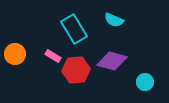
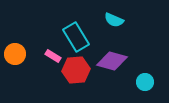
cyan rectangle: moved 2 px right, 8 px down
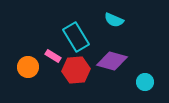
orange circle: moved 13 px right, 13 px down
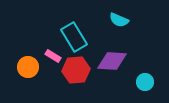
cyan semicircle: moved 5 px right
cyan rectangle: moved 2 px left
purple diamond: rotated 12 degrees counterclockwise
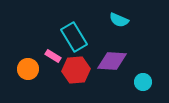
orange circle: moved 2 px down
cyan circle: moved 2 px left
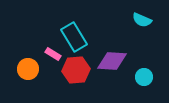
cyan semicircle: moved 23 px right
pink rectangle: moved 2 px up
cyan circle: moved 1 px right, 5 px up
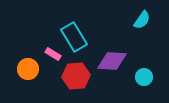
cyan semicircle: rotated 78 degrees counterclockwise
red hexagon: moved 6 px down
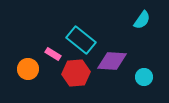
cyan rectangle: moved 7 px right, 3 px down; rotated 20 degrees counterclockwise
red hexagon: moved 3 px up
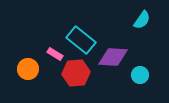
pink rectangle: moved 2 px right
purple diamond: moved 1 px right, 4 px up
cyan circle: moved 4 px left, 2 px up
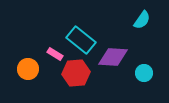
cyan circle: moved 4 px right, 2 px up
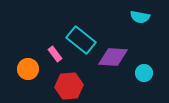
cyan semicircle: moved 2 px left, 3 px up; rotated 66 degrees clockwise
pink rectangle: rotated 21 degrees clockwise
red hexagon: moved 7 px left, 13 px down
